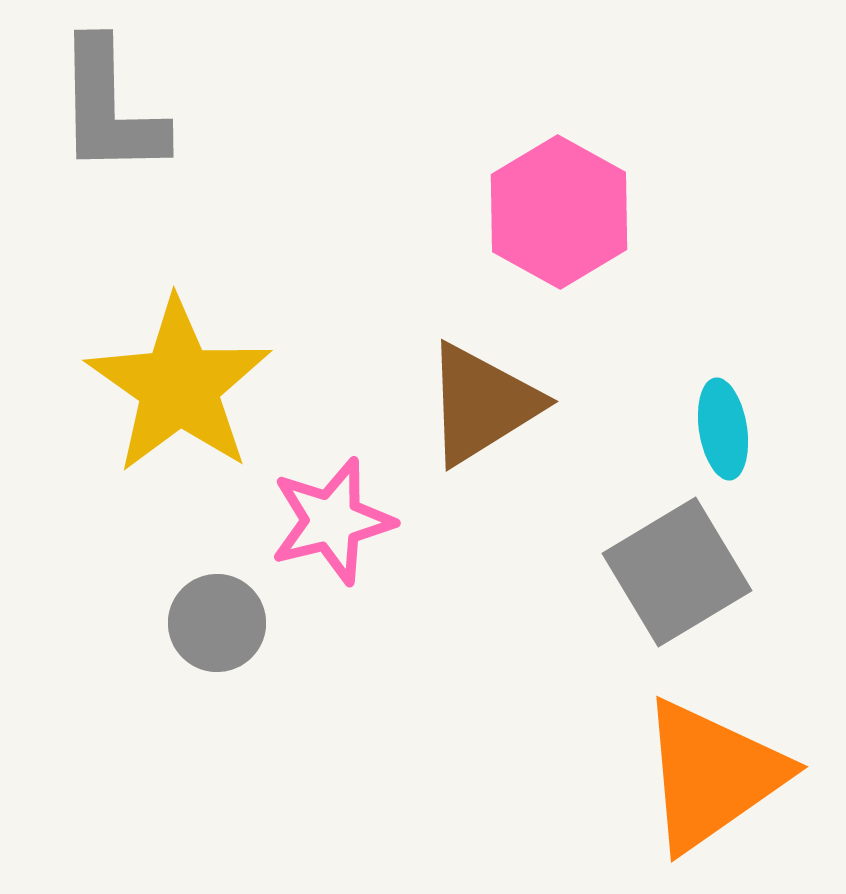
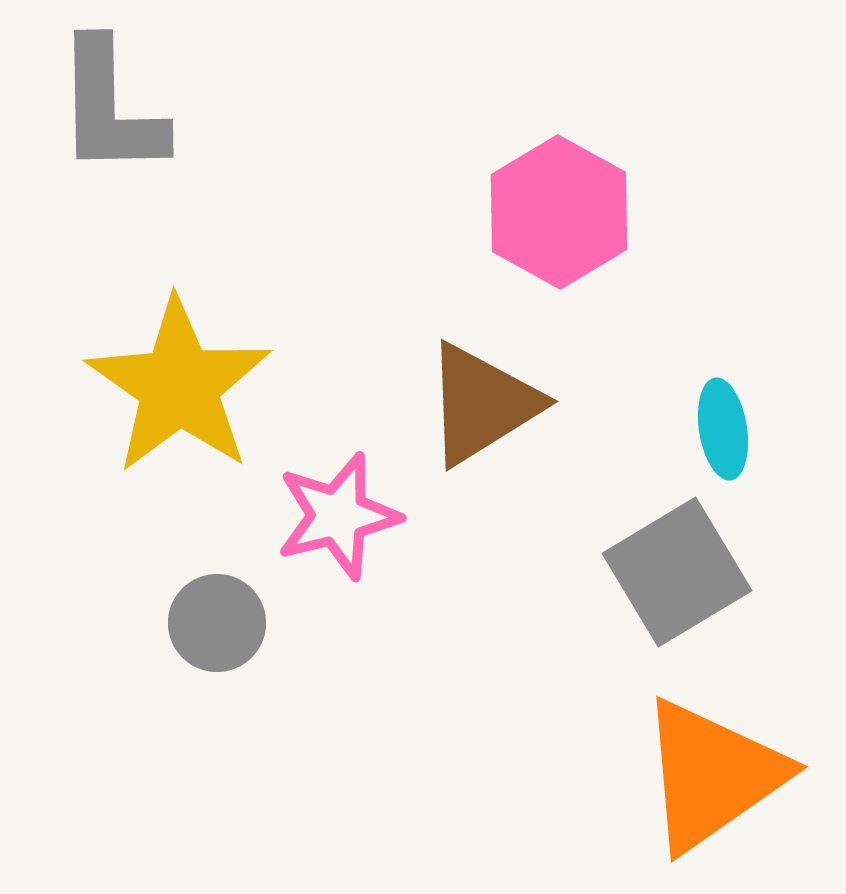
pink star: moved 6 px right, 5 px up
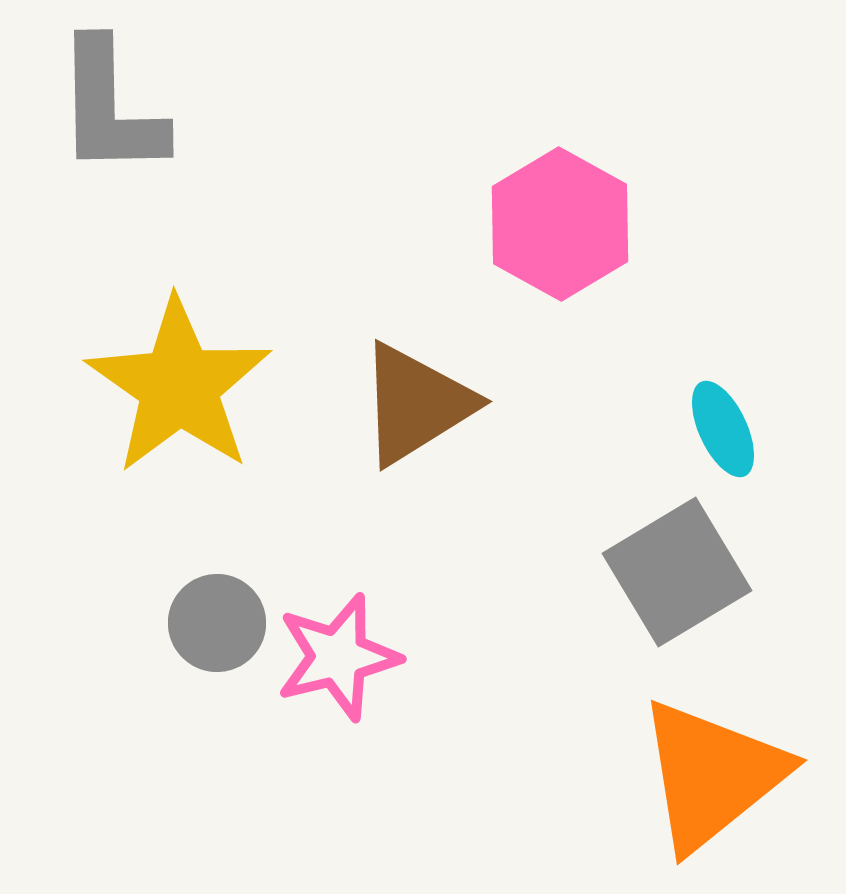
pink hexagon: moved 1 px right, 12 px down
brown triangle: moved 66 px left
cyan ellipse: rotated 16 degrees counterclockwise
pink star: moved 141 px down
orange triangle: rotated 4 degrees counterclockwise
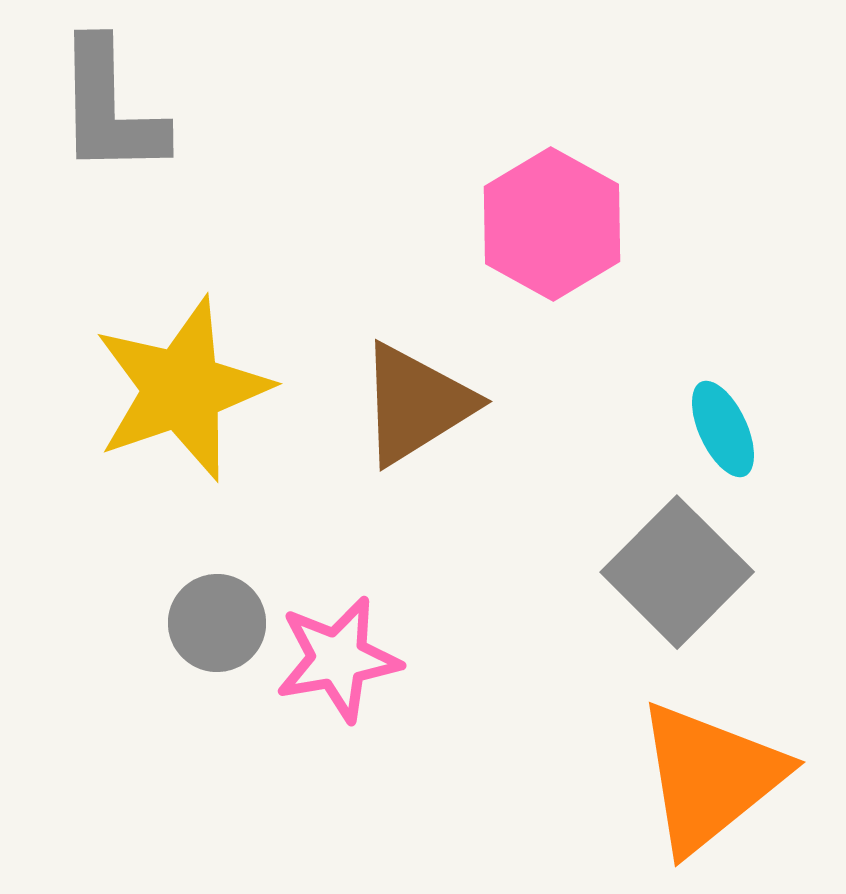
pink hexagon: moved 8 px left
yellow star: moved 3 px right, 3 px down; rotated 18 degrees clockwise
gray square: rotated 14 degrees counterclockwise
pink star: moved 2 px down; rotated 4 degrees clockwise
orange triangle: moved 2 px left, 2 px down
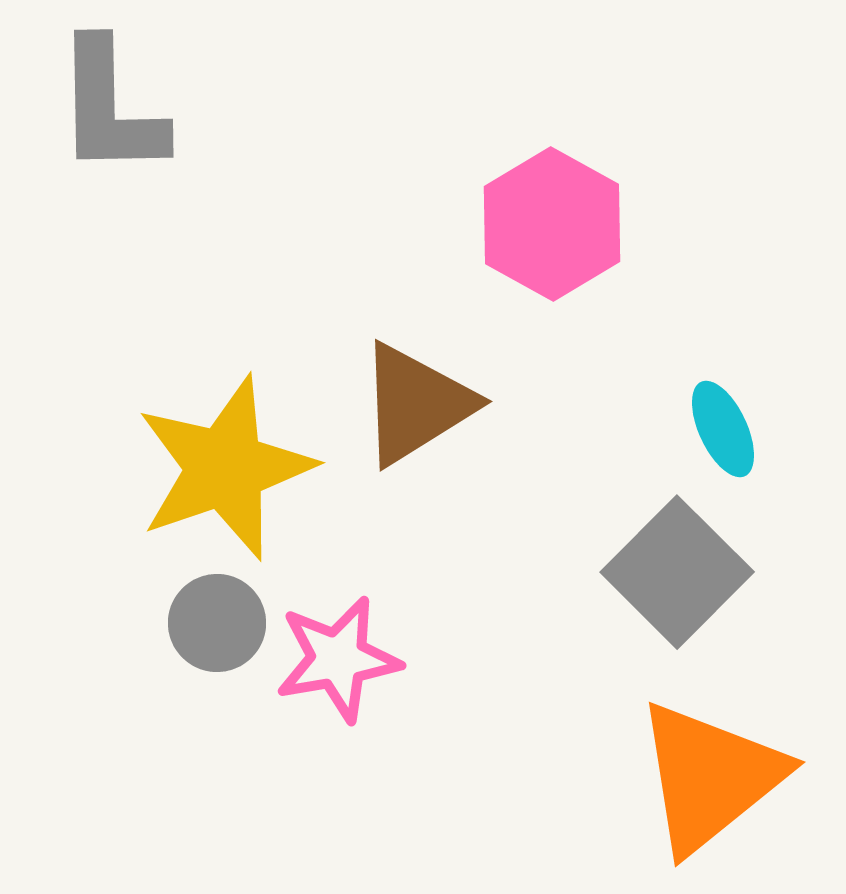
yellow star: moved 43 px right, 79 px down
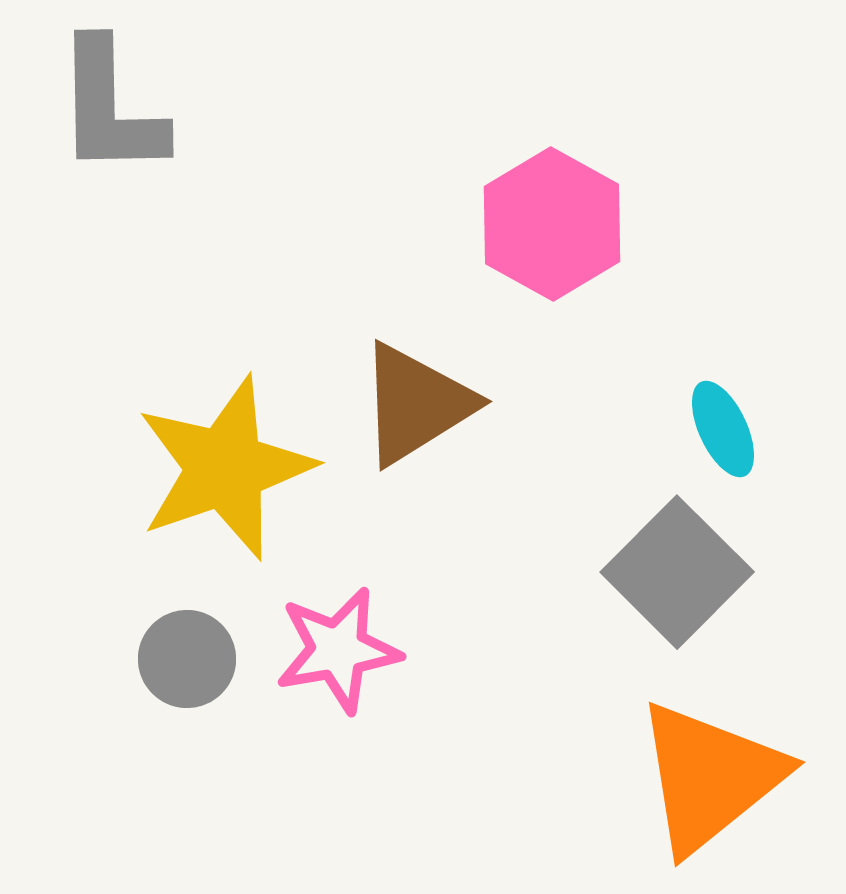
gray circle: moved 30 px left, 36 px down
pink star: moved 9 px up
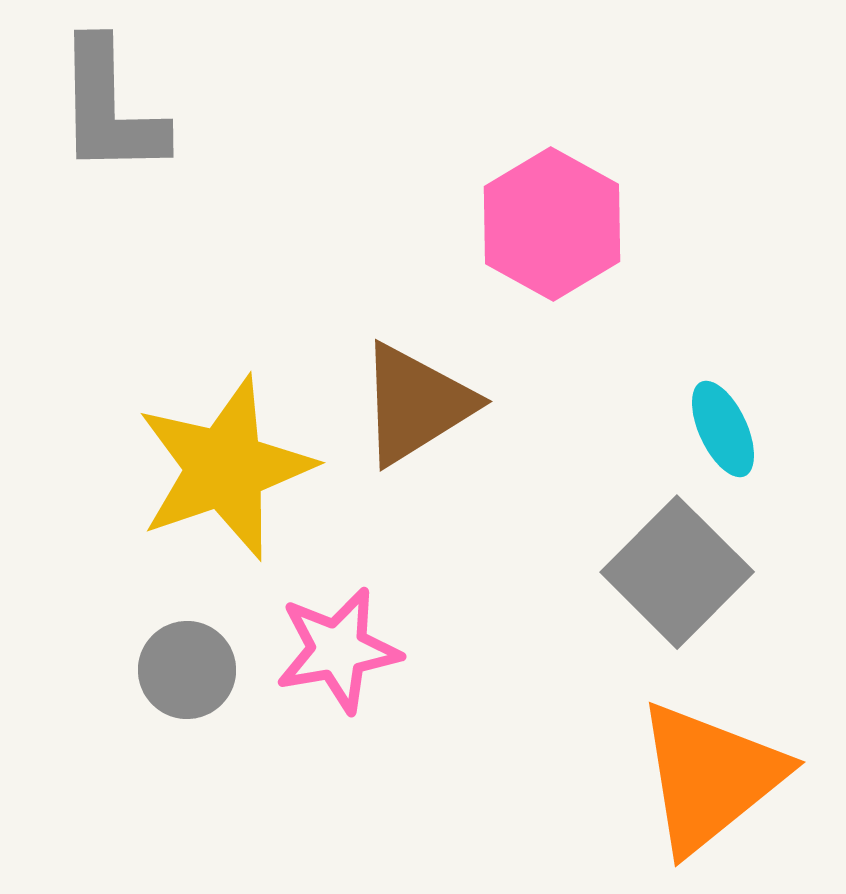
gray circle: moved 11 px down
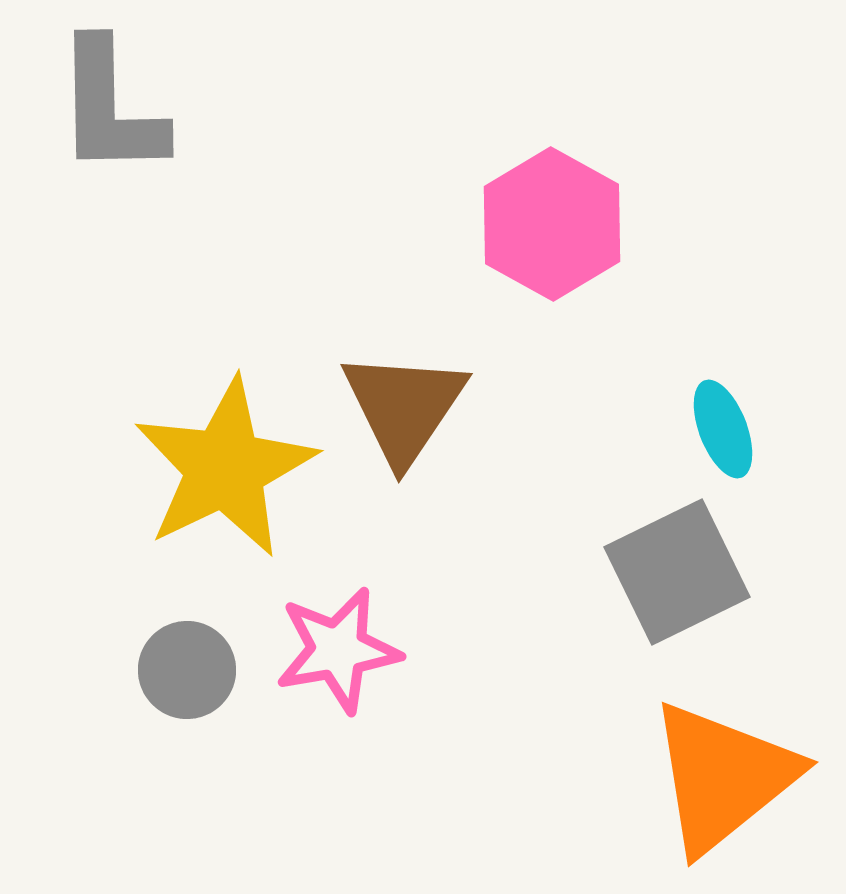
brown triangle: moved 12 px left, 3 px down; rotated 24 degrees counterclockwise
cyan ellipse: rotated 4 degrees clockwise
yellow star: rotated 7 degrees counterclockwise
gray square: rotated 19 degrees clockwise
orange triangle: moved 13 px right
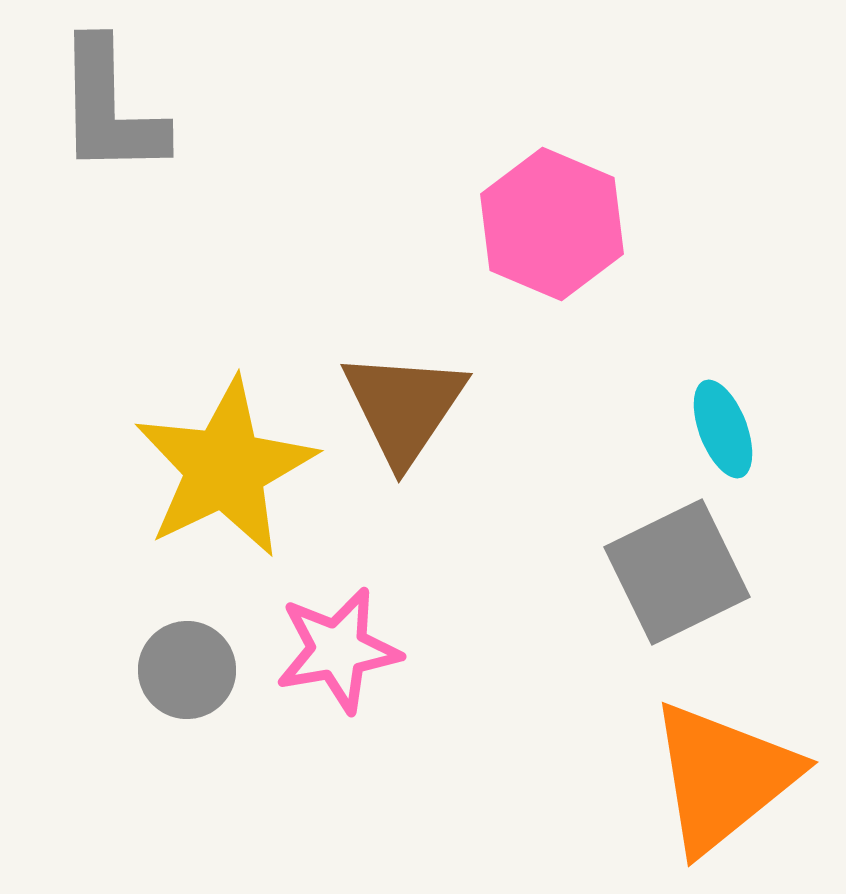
pink hexagon: rotated 6 degrees counterclockwise
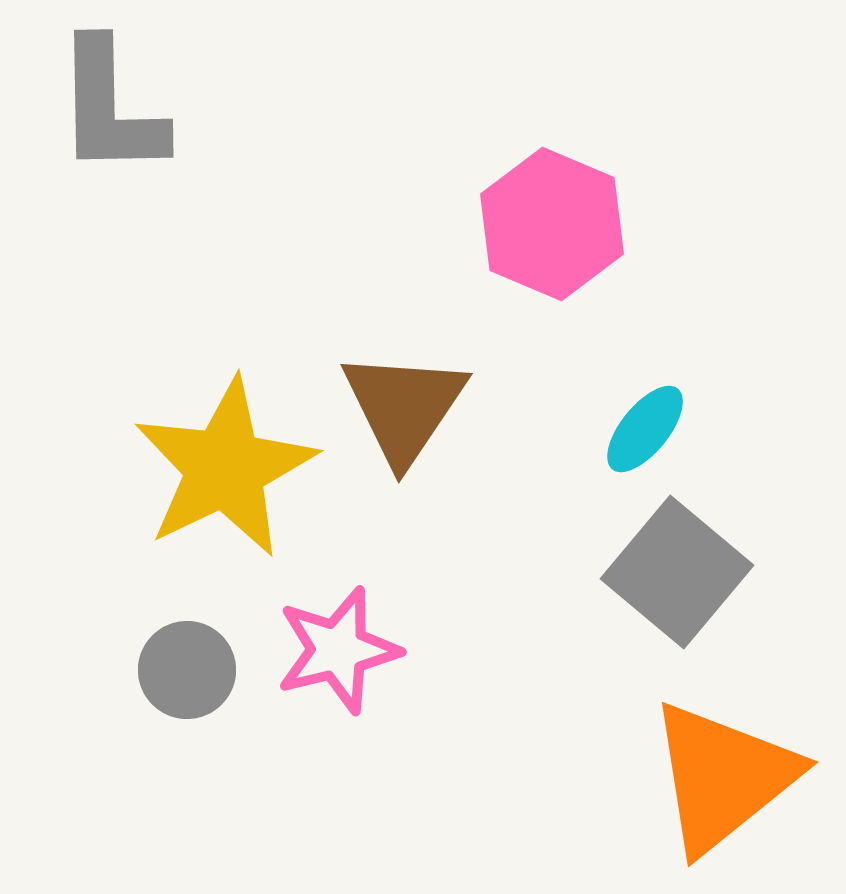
cyan ellipse: moved 78 px left; rotated 60 degrees clockwise
gray square: rotated 24 degrees counterclockwise
pink star: rotated 4 degrees counterclockwise
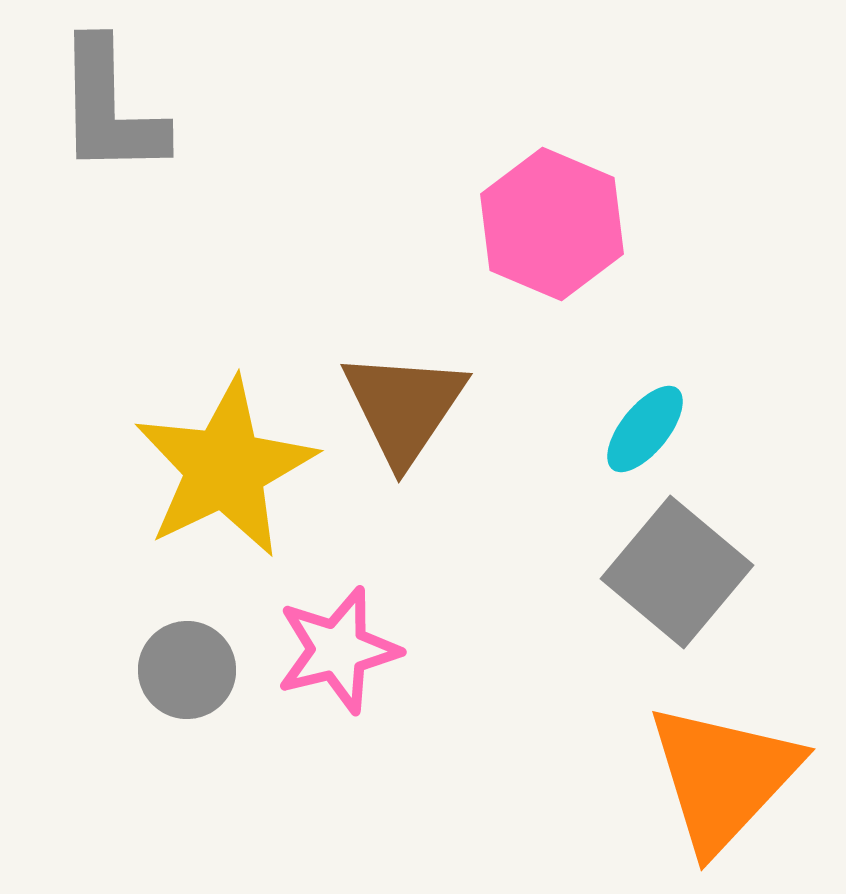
orange triangle: rotated 8 degrees counterclockwise
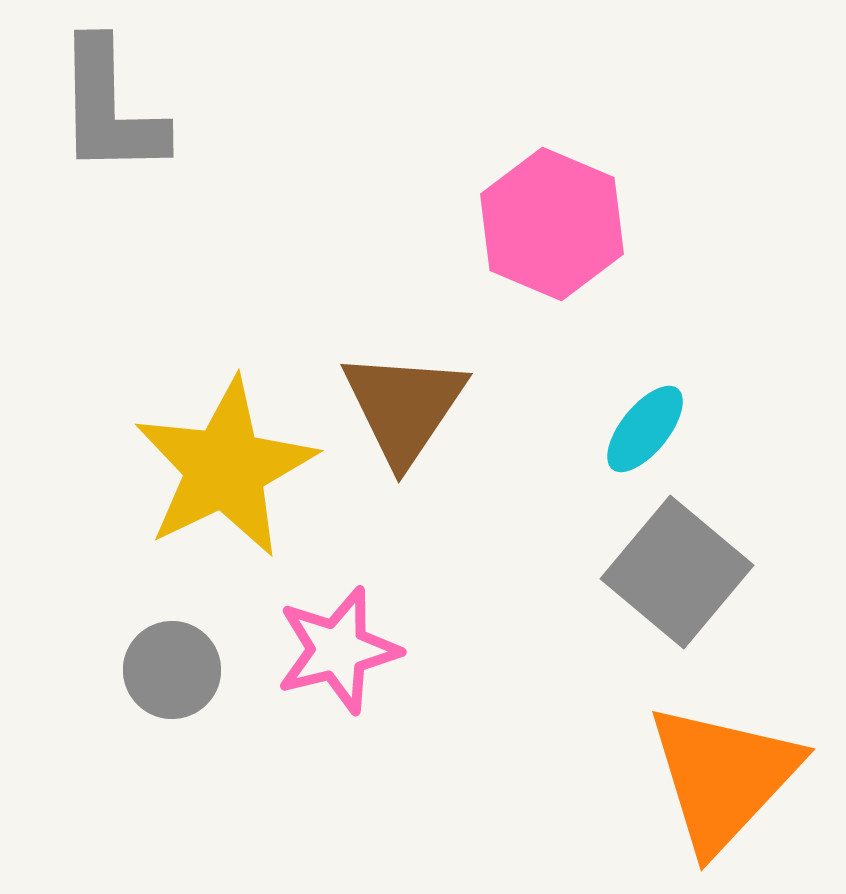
gray circle: moved 15 px left
